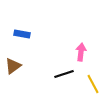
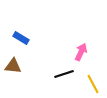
blue rectangle: moved 1 px left, 4 px down; rotated 21 degrees clockwise
pink arrow: rotated 18 degrees clockwise
brown triangle: rotated 42 degrees clockwise
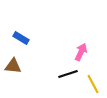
black line: moved 4 px right
